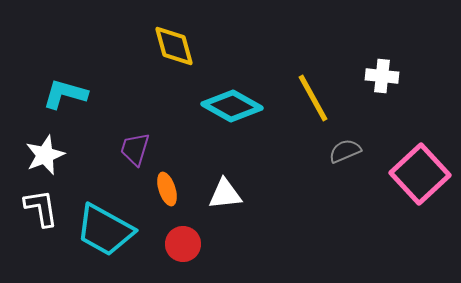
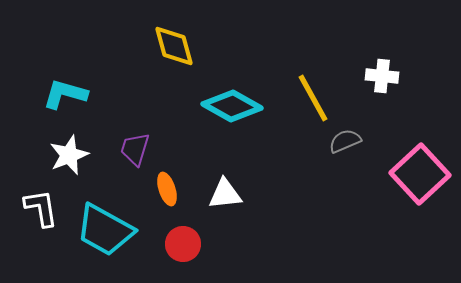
gray semicircle: moved 10 px up
white star: moved 24 px right
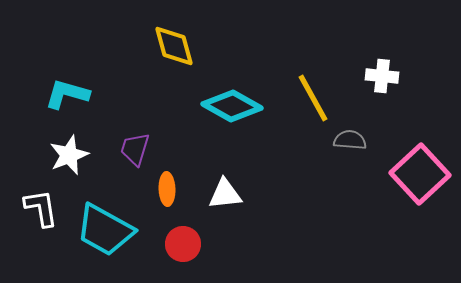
cyan L-shape: moved 2 px right
gray semicircle: moved 5 px right, 1 px up; rotated 28 degrees clockwise
orange ellipse: rotated 16 degrees clockwise
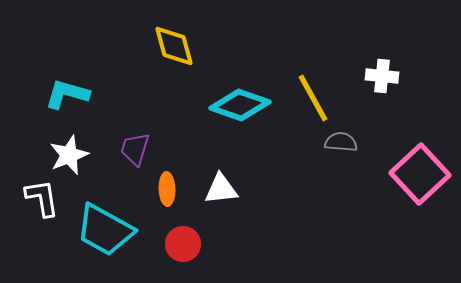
cyan diamond: moved 8 px right, 1 px up; rotated 10 degrees counterclockwise
gray semicircle: moved 9 px left, 2 px down
white triangle: moved 4 px left, 5 px up
white L-shape: moved 1 px right, 10 px up
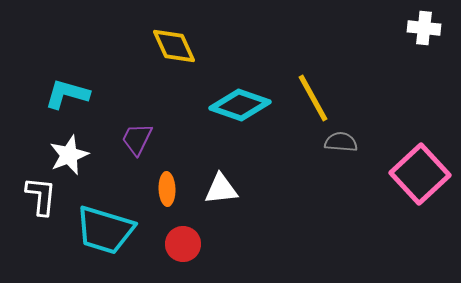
yellow diamond: rotated 9 degrees counterclockwise
white cross: moved 42 px right, 48 px up
purple trapezoid: moved 2 px right, 10 px up; rotated 9 degrees clockwise
white L-shape: moved 1 px left, 2 px up; rotated 15 degrees clockwise
cyan trapezoid: rotated 12 degrees counterclockwise
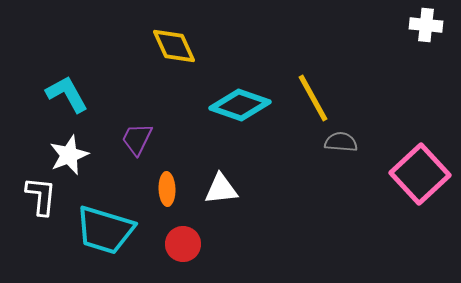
white cross: moved 2 px right, 3 px up
cyan L-shape: rotated 45 degrees clockwise
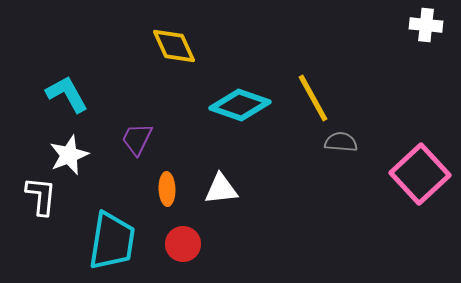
cyan trapezoid: moved 7 px right, 11 px down; rotated 98 degrees counterclockwise
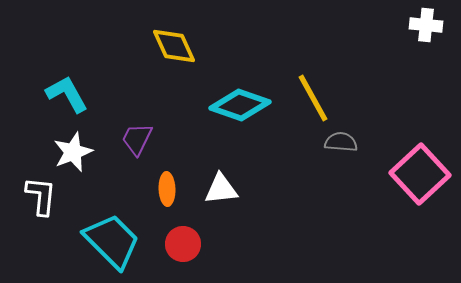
white star: moved 4 px right, 3 px up
cyan trapezoid: rotated 54 degrees counterclockwise
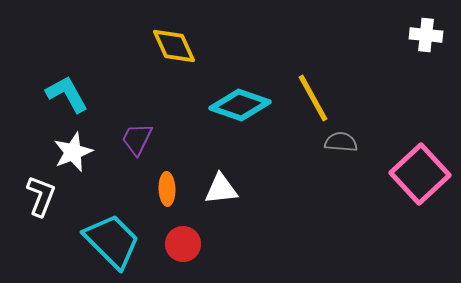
white cross: moved 10 px down
white L-shape: rotated 15 degrees clockwise
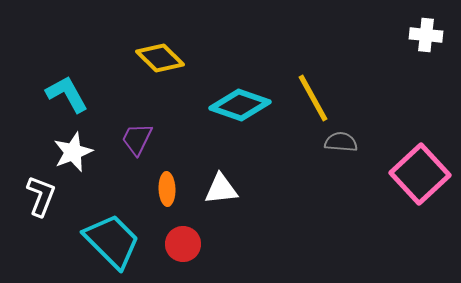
yellow diamond: moved 14 px left, 12 px down; rotated 21 degrees counterclockwise
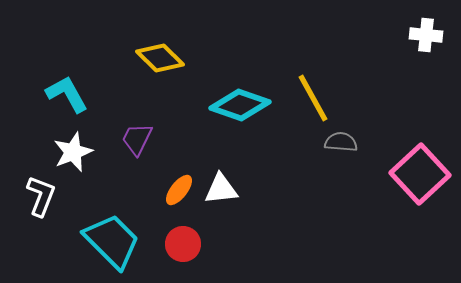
orange ellipse: moved 12 px right, 1 px down; rotated 40 degrees clockwise
